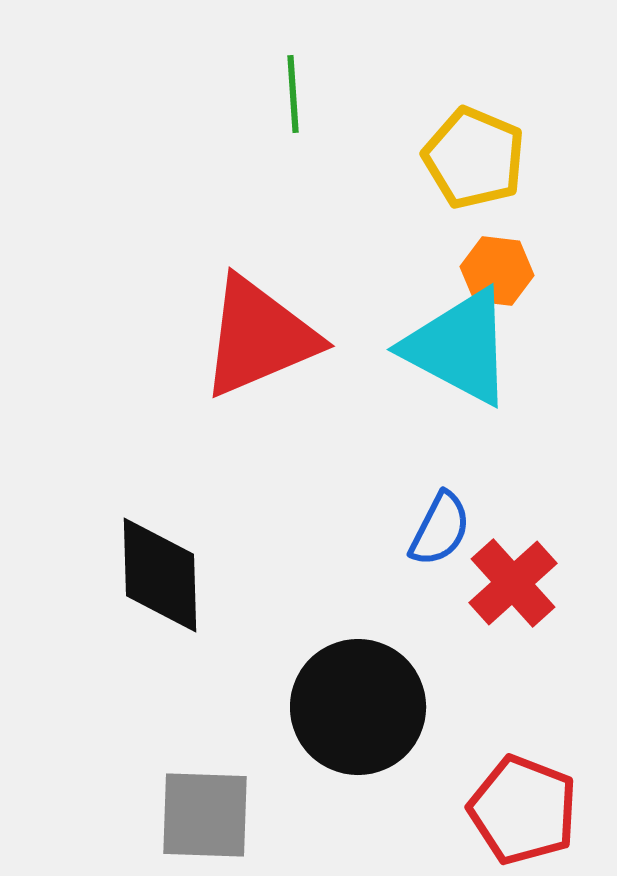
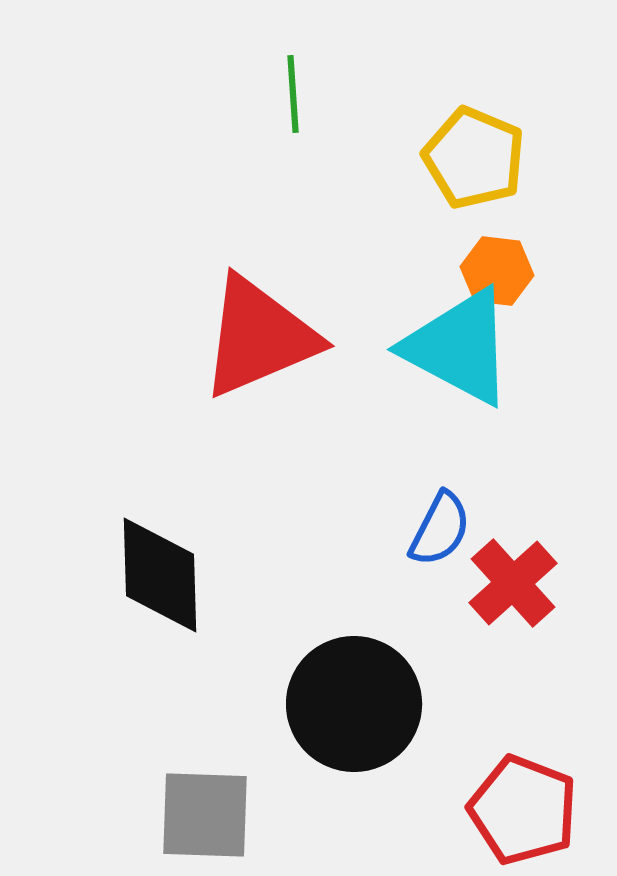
black circle: moved 4 px left, 3 px up
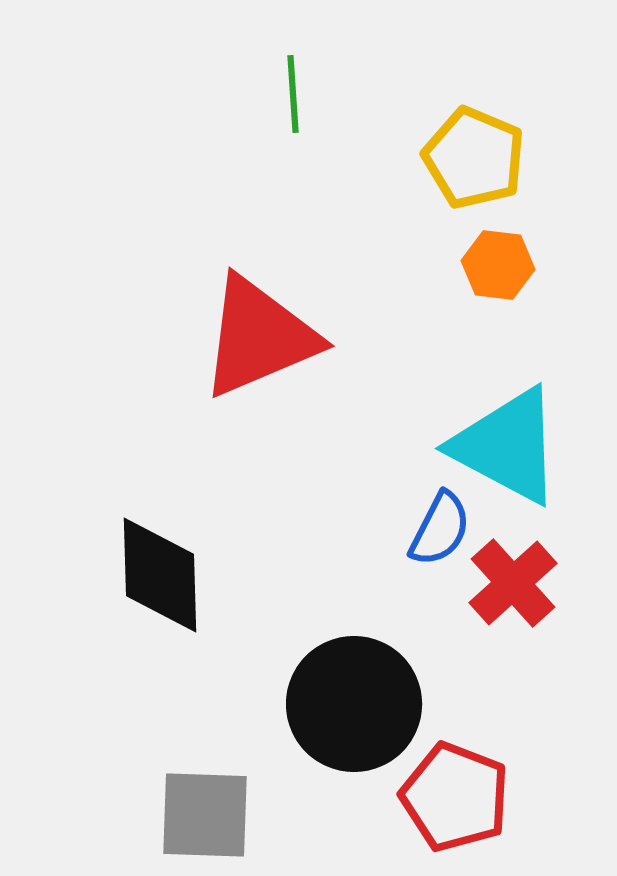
orange hexagon: moved 1 px right, 6 px up
cyan triangle: moved 48 px right, 99 px down
red pentagon: moved 68 px left, 13 px up
